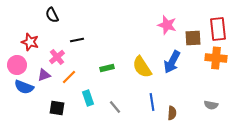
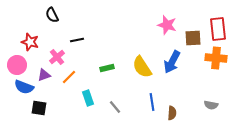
black square: moved 18 px left
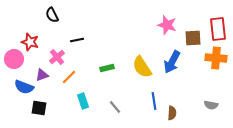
pink circle: moved 3 px left, 6 px up
purple triangle: moved 2 px left
cyan rectangle: moved 5 px left, 3 px down
blue line: moved 2 px right, 1 px up
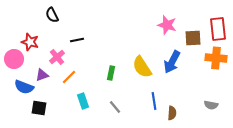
green rectangle: moved 4 px right, 5 px down; rotated 64 degrees counterclockwise
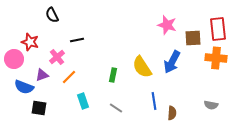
green rectangle: moved 2 px right, 2 px down
gray line: moved 1 px right, 1 px down; rotated 16 degrees counterclockwise
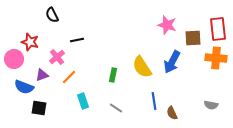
brown semicircle: rotated 152 degrees clockwise
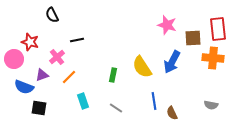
orange cross: moved 3 px left
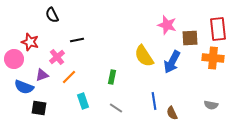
brown square: moved 3 px left
yellow semicircle: moved 2 px right, 11 px up
green rectangle: moved 1 px left, 2 px down
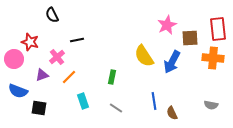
pink star: rotated 30 degrees clockwise
blue semicircle: moved 6 px left, 4 px down
